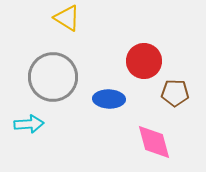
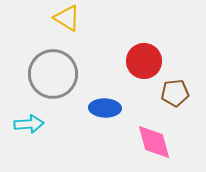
gray circle: moved 3 px up
brown pentagon: rotated 8 degrees counterclockwise
blue ellipse: moved 4 px left, 9 px down
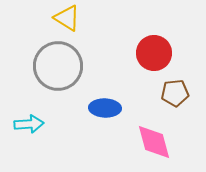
red circle: moved 10 px right, 8 px up
gray circle: moved 5 px right, 8 px up
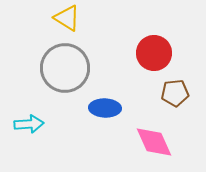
gray circle: moved 7 px right, 2 px down
pink diamond: rotated 9 degrees counterclockwise
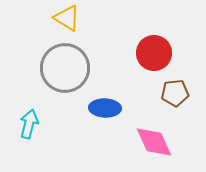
cyan arrow: rotated 72 degrees counterclockwise
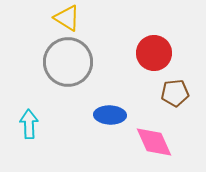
gray circle: moved 3 px right, 6 px up
blue ellipse: moved 5 px right, 7 px down
cyan arrow: rotated 16 degrees counterclockwise
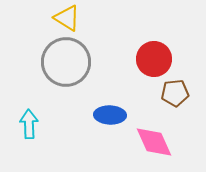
red circle: moved 6 px down
gray circle: moved 2 px left
